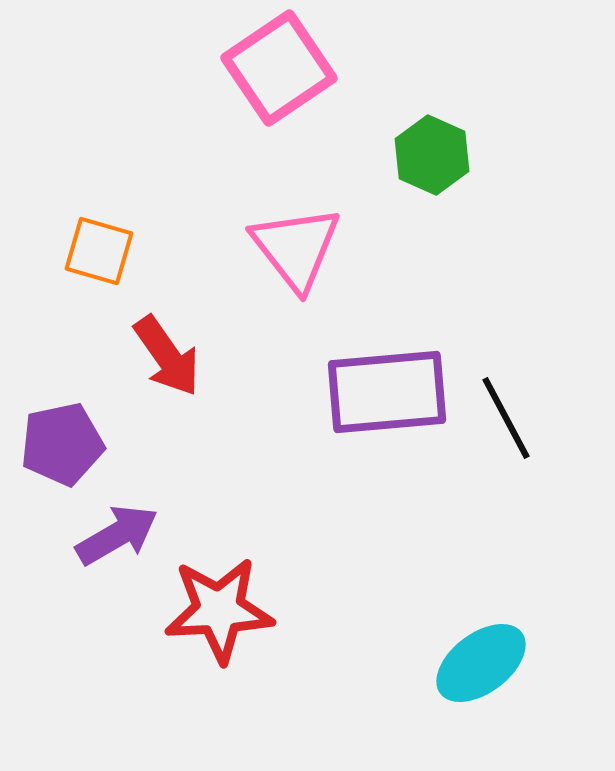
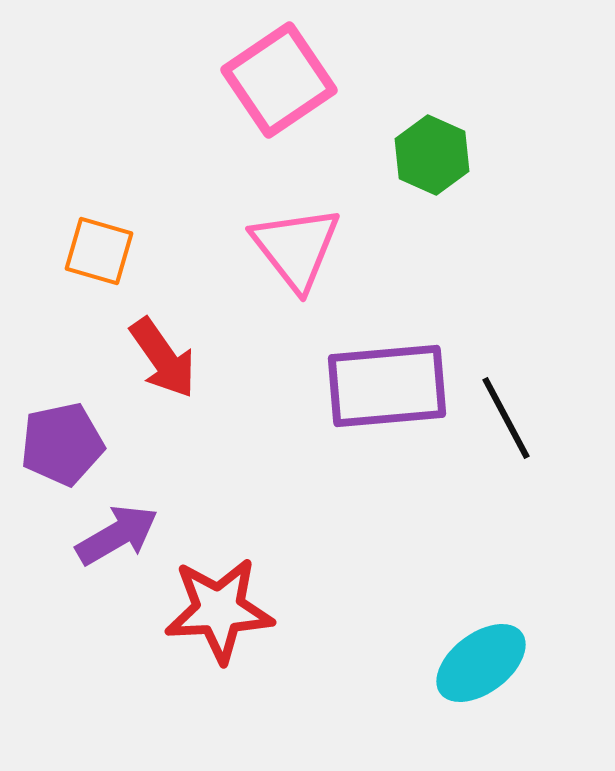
pink square: moved 12 px down
red arrow: moved 4 px left, 2 px down
purple rectangle: moved 6 px up
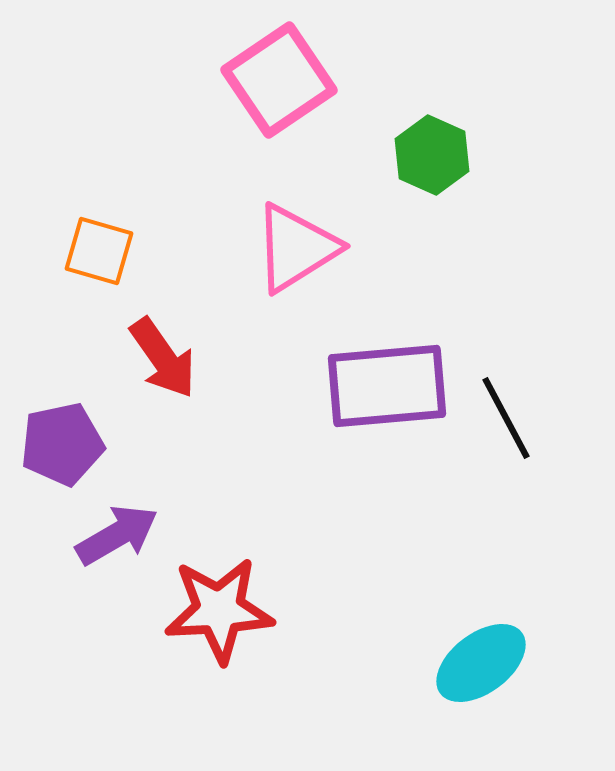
pink triangle: rotated 36 degrees clockwise
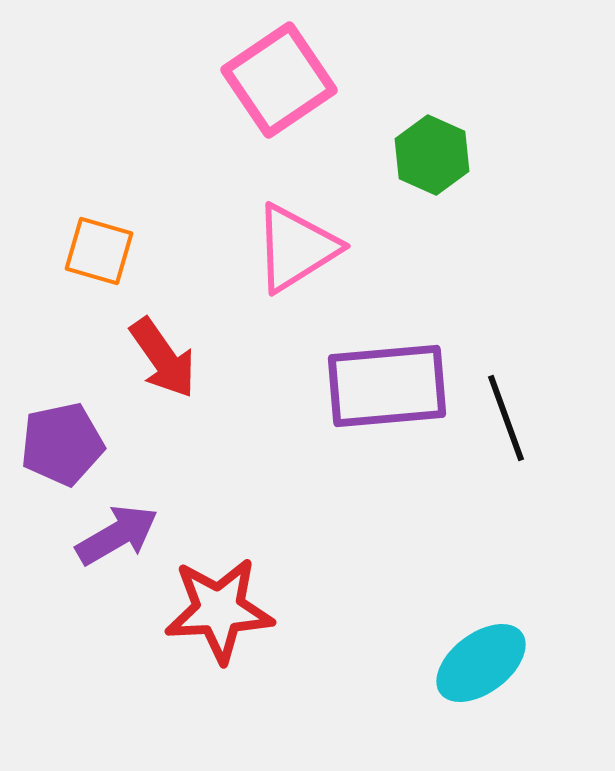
black line: rotated 8 degrees clockwise
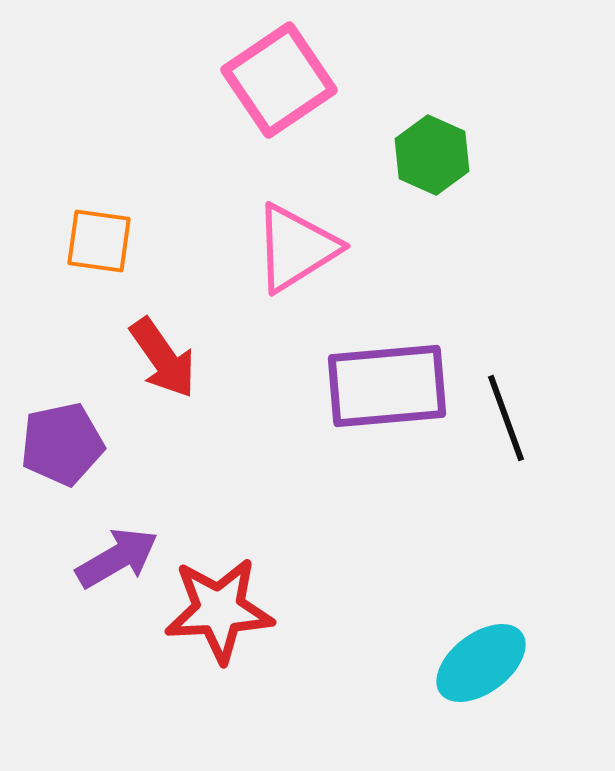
orange square: moved 10 px up; rotated 8 degrees counterclockwise
purple arrow: moved 23 px down
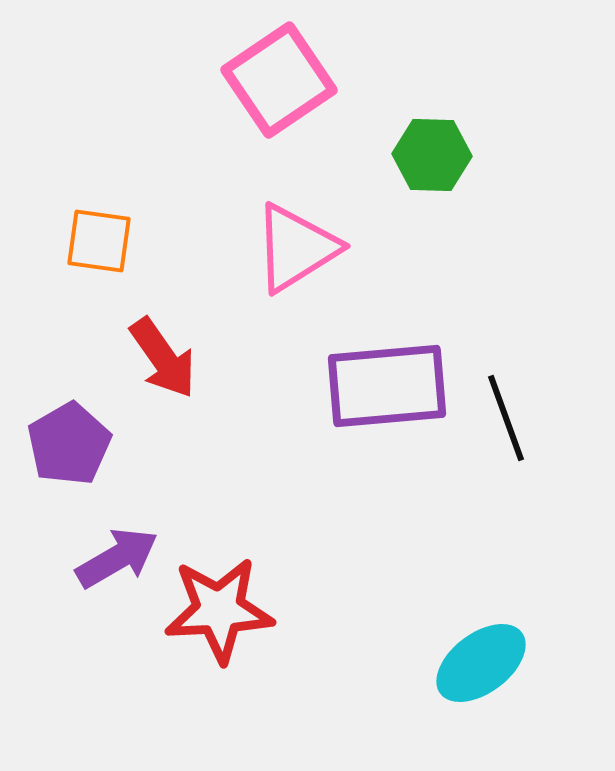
green hexagon: rotated 22 degrees counterclockwise
purple pentagon: moved 7 px right; rotated 18 degrees counterclockwise
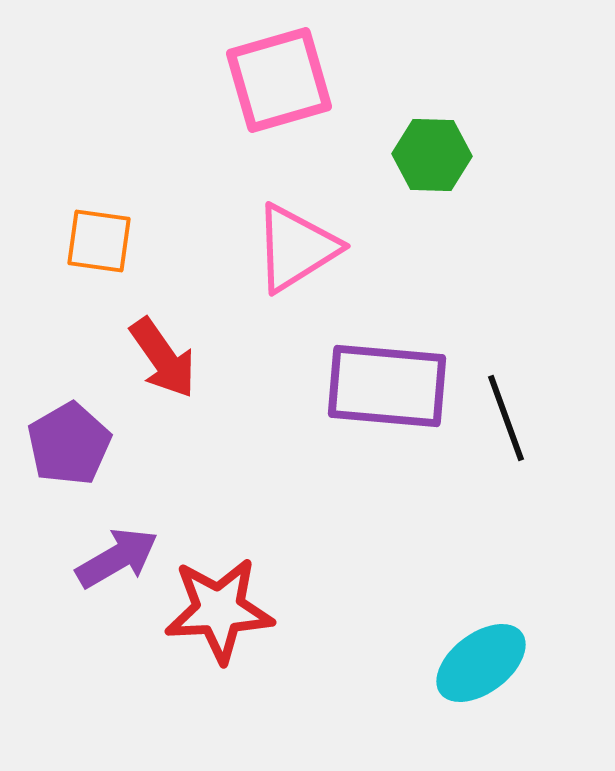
pink square: rotated 18 degrees clockwise
purple rectangle: rotated 10 degrees clockwise
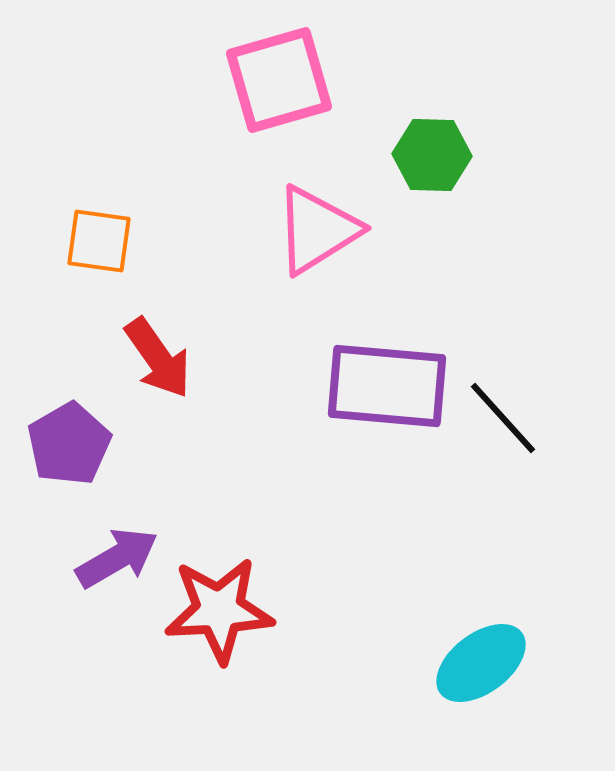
pink triangle: moved 21 px right, 18 px up
red arrow: moved 5 px left
black line: moved 3 px left; rotated 22 degrees counterclockwise
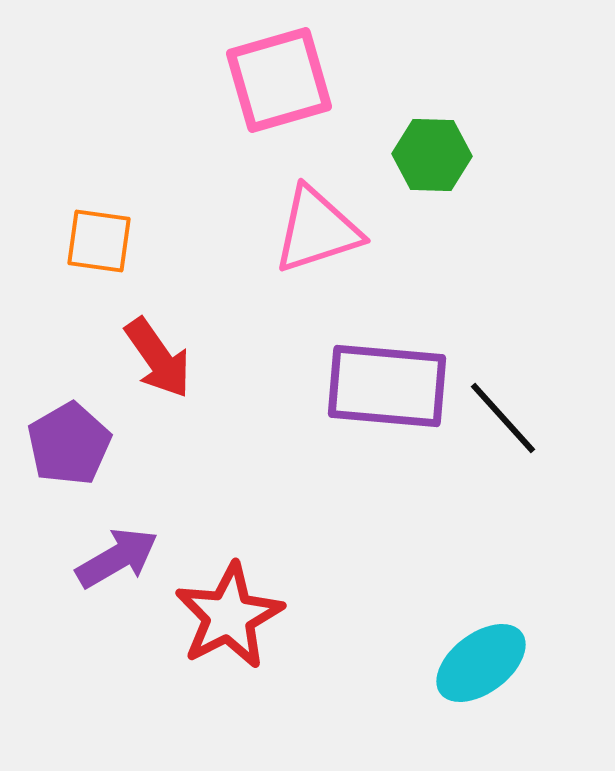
pink triangle: rotated 14 degrees clockwise
red star: moved 10 px right, 6 px down; rotated 24 degrees counterclockwise
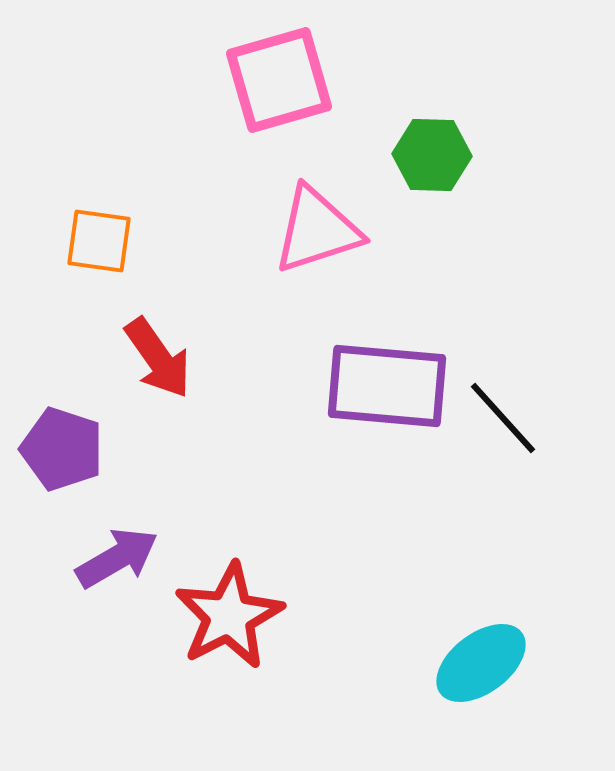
purple pentagon: moved 7 px left, 5 px down; rotated 24 degrees counterclockwise
